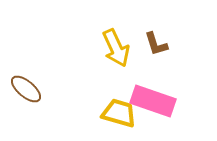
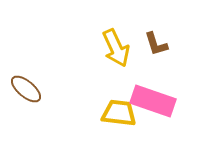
yellow trapezoid: rotated 9 degrees counterclockwise
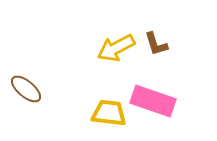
yellow arrow: rotated 87 degrees clockwise
yellow trapezoid: moved 10 px left
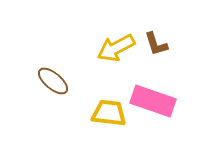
brown ellipse: moved 27 px right, 8 px up
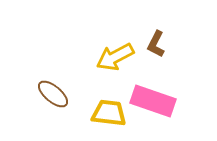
brown L-shape: rotated 44 degrees clockwise
yellow arrow: moved 1 px left, 9 px down
brown ellipse: moved 13 px down
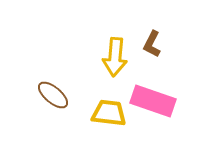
brown L-shape: moved 4 px left
yellow arrow: rotated 57 degrees counterclockwise
brown ellipse: moved 1 px down
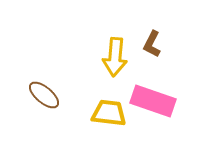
brown ellipse: moved 9 px left
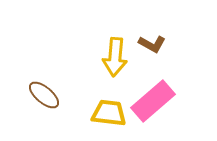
brown L-shape: rotated 88 degrees counterclockwise
pink rectangle: rotated 60 degrees counterclockwise
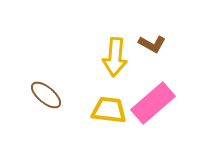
brown ellipse: moved 2 px right
pink rectangle: moved 2 px down
yellow trapezoid: moved 3 px up
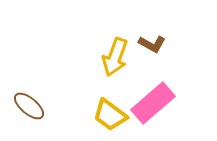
yellow arrow: rotated 15 degrees clockwise
brown ellipse: moved 17 px left, 11 px down
yellow trapezoid: moved 1 px right, 5 px down; rotated 150 degrees counterclockwise
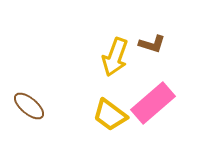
brown L-shape: rotated 12 degrees counterclockwise
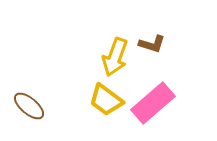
yellow trapezoid: moved 4 px left, 15 px up
